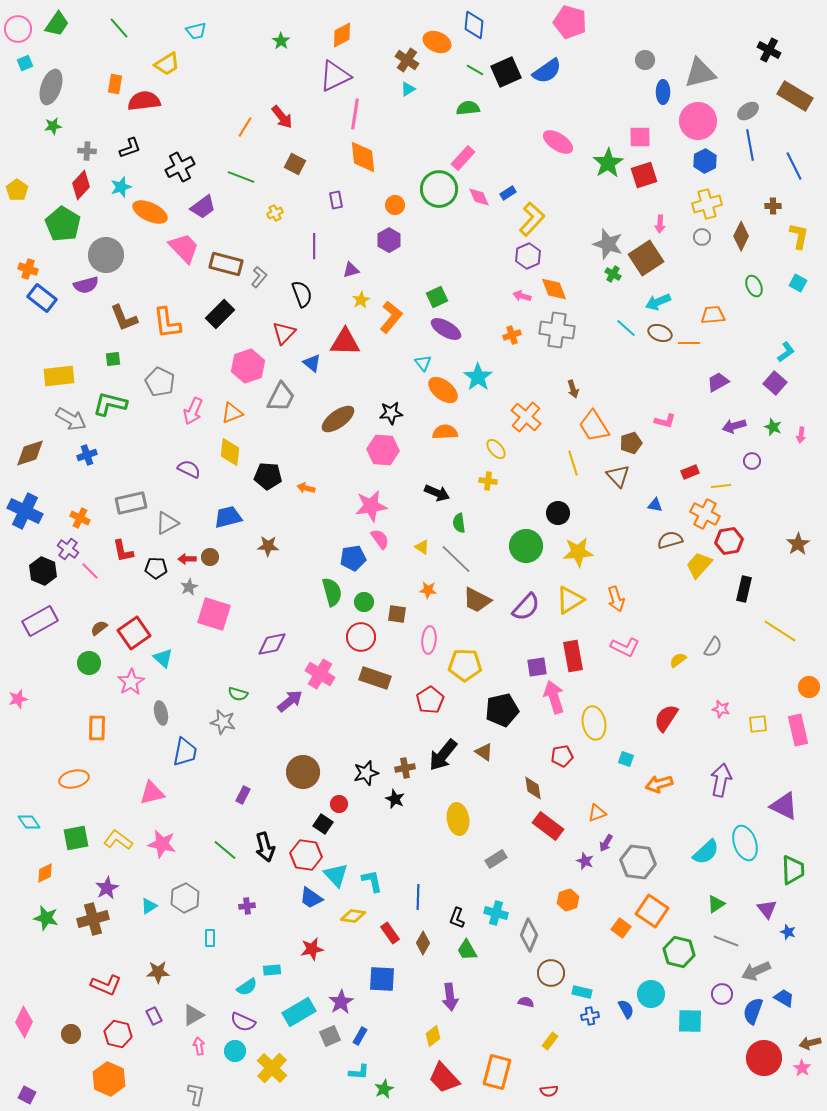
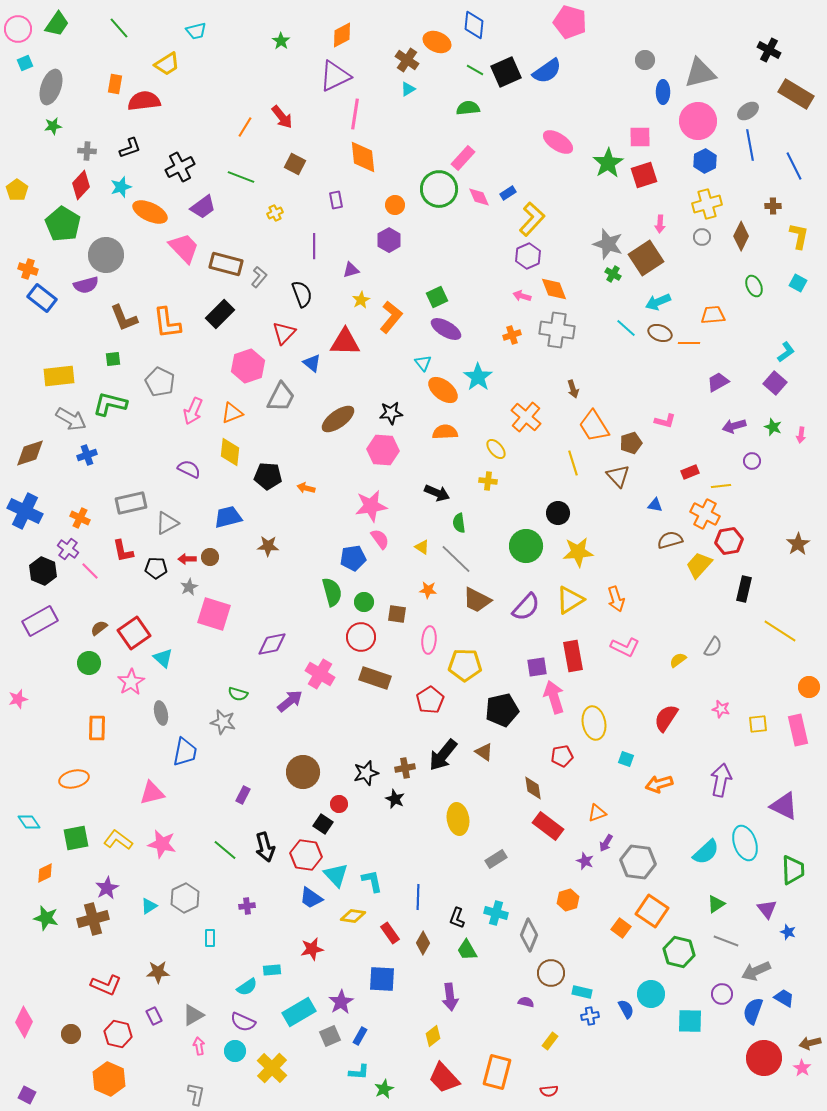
brown rectangle at (795, 96): moved 1 px right, 2 px up
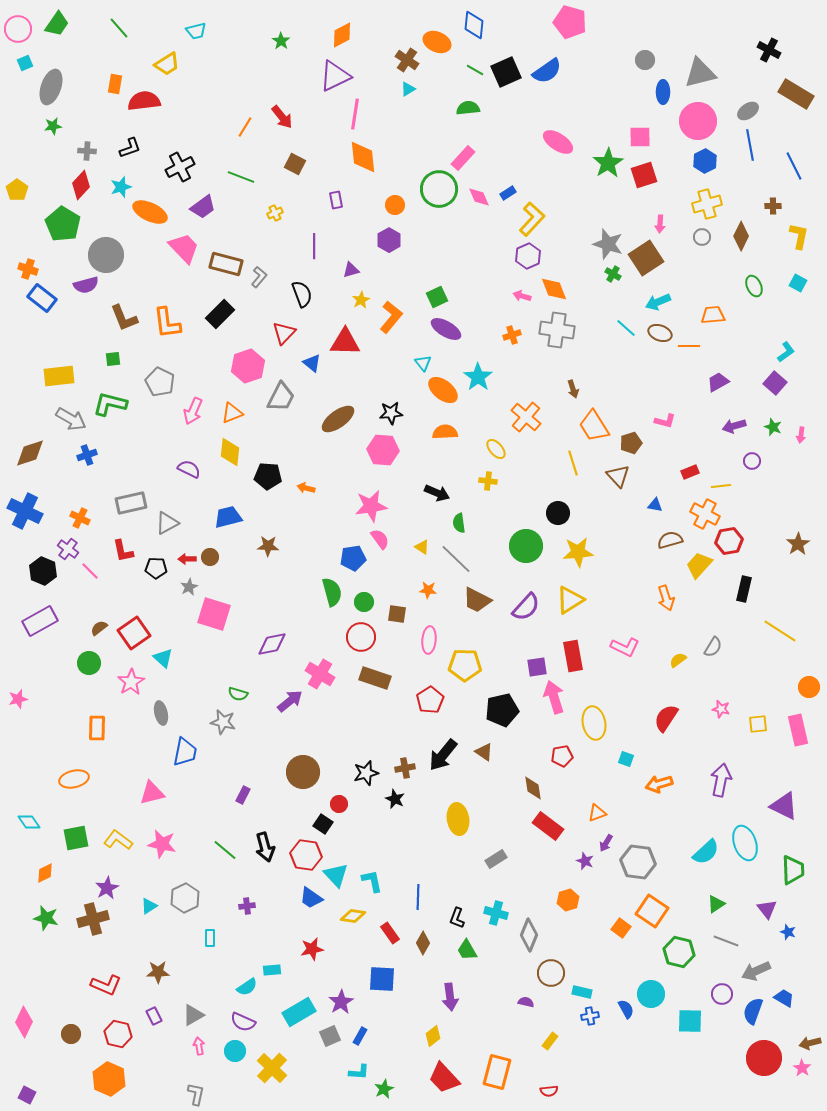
orange line at (689, 343): moved 3 px down
orange arrow at (616, 599): moved 50 px right, 1 px up
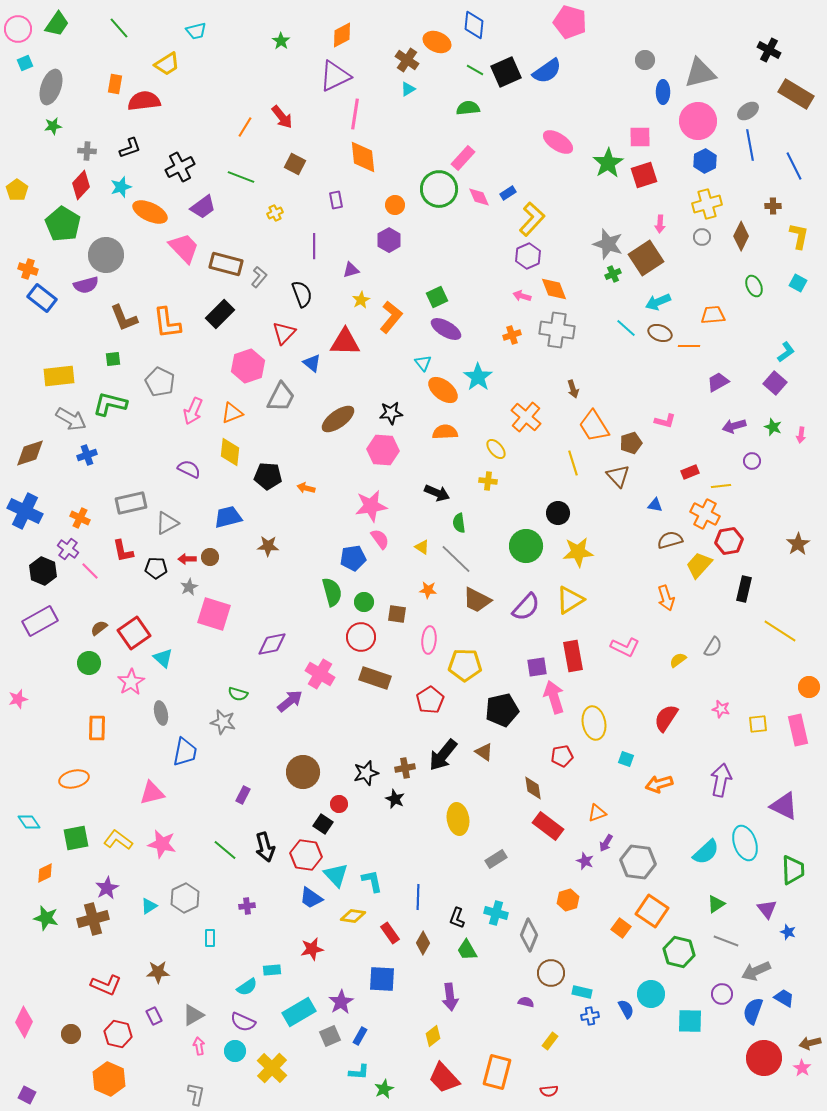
green cross at (613, 274): rotated 35 degrees clockwise
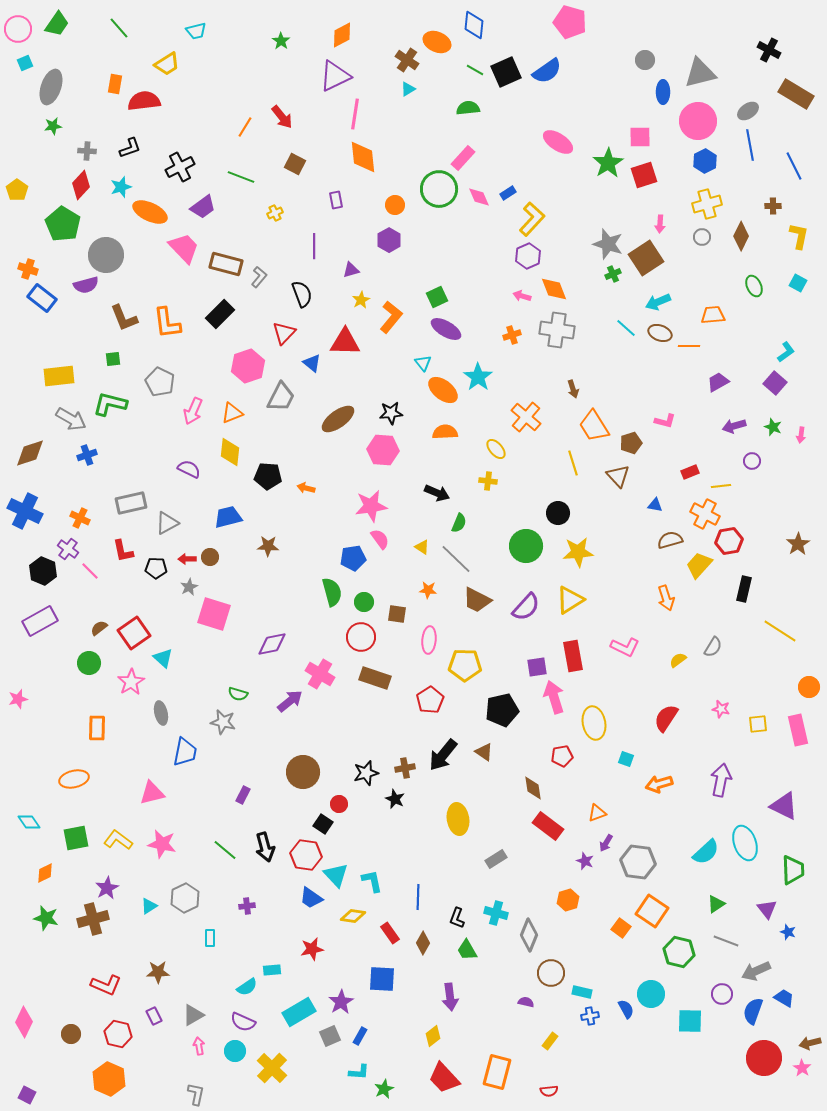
green semicircle at (459, 523): rotated 150 degrees counterclockwise
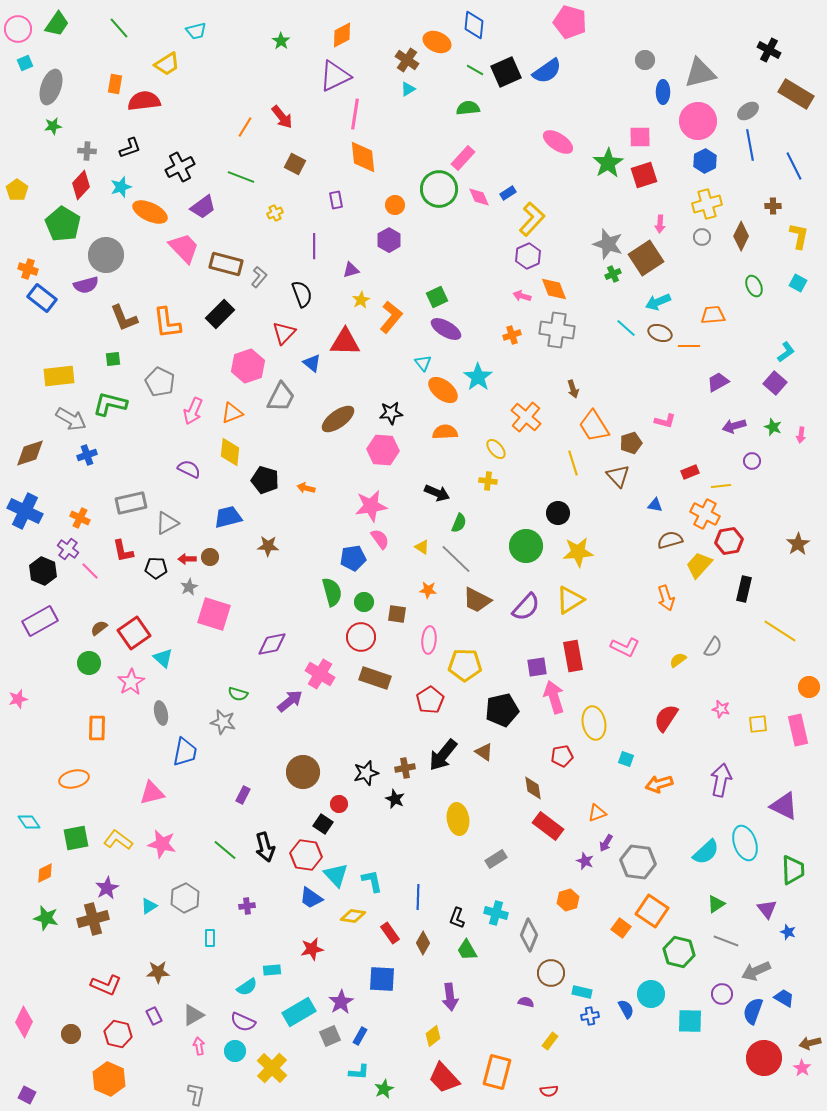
black pentagon at (268, 476): moved 3 px left, 4 px down; rotated 12 degrees clockwise
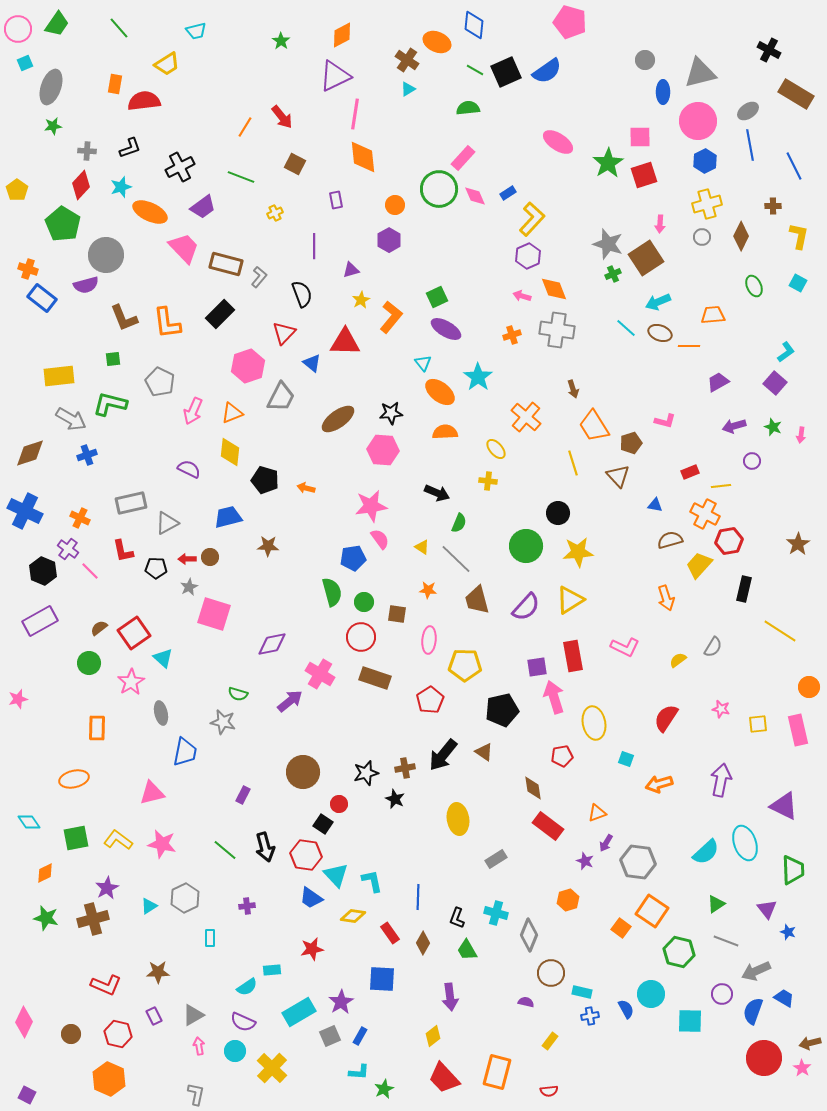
pink diamond at (479, 197): moved 4 px left, 1 px up
orange ellipse at (443, 390): moved 3 px left, 2 px down
brown trapezoid at (477, 600): rotated 48 degrees clockwise
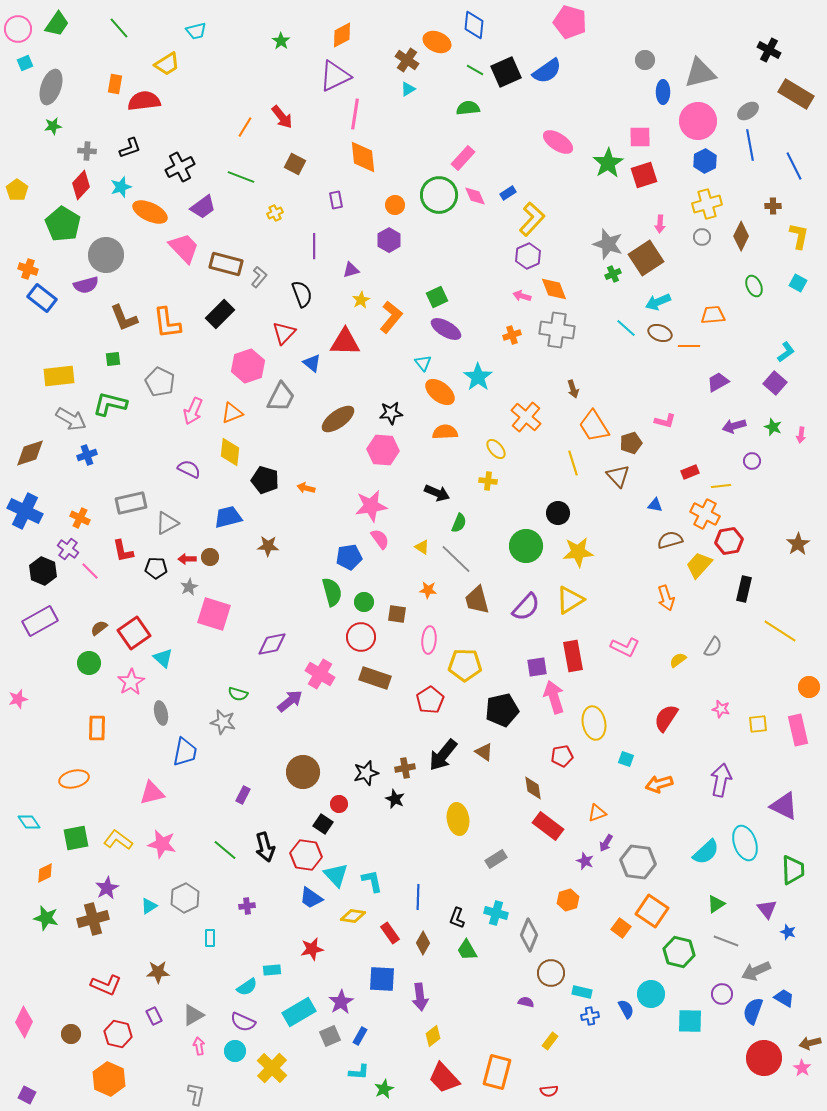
green circle at (439, 189): moved 6 px down
blue pentagon at (353, 558): moved 4 px left, 1 px up
purple arrow at (450, 997): moved 30 px left
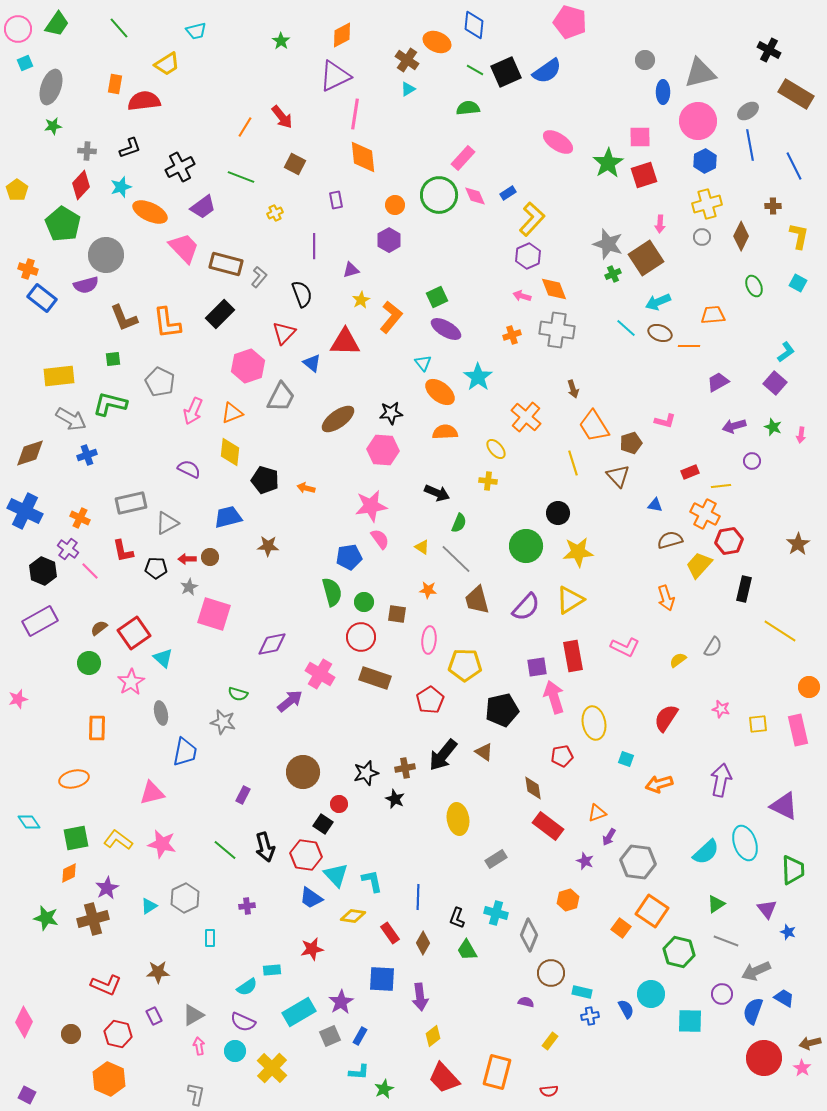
purple arrow at (606, 843): moved 3 px right, 6 px up
orange diamond at (45, 873): moved 24 px right
